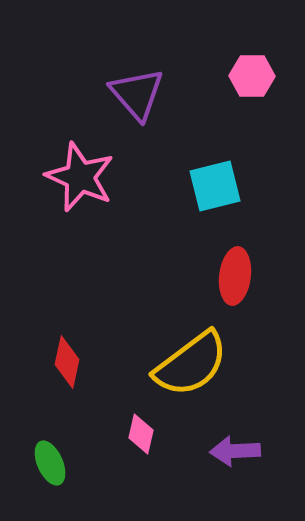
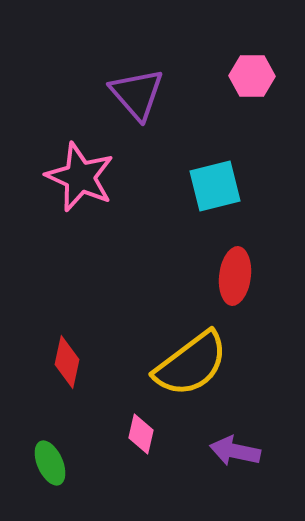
purple arrow: rotated 15 degrees clockwise
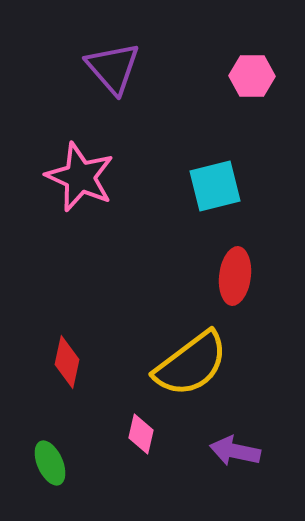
purple triangle: moved 24 px left, 26 px up
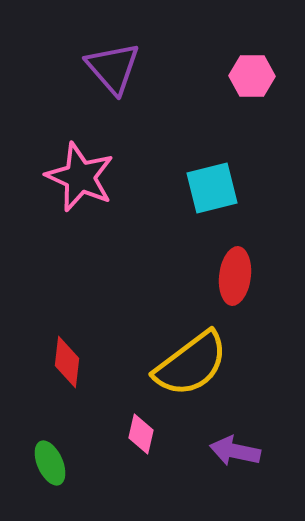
cyan square: moved 3 px left, 2 px down
red diamond: rotated 6 degrees counterclockwise
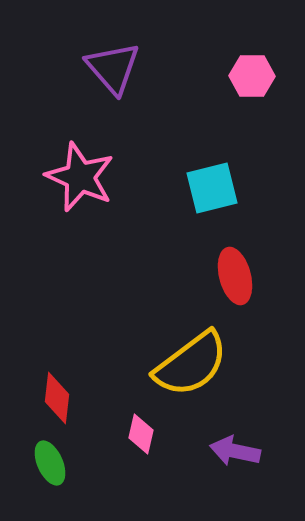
red ellipse: rotated 22 degrees counterclockwise
red diamond: moved 10 px left, 36 px down
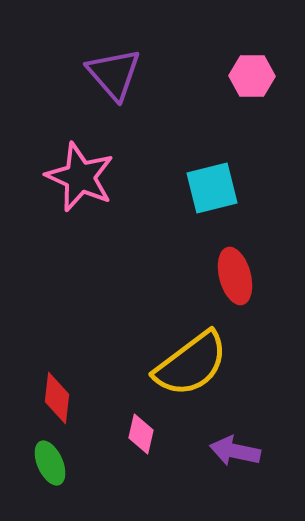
purple triangle: moved 1 px right, 6 px down
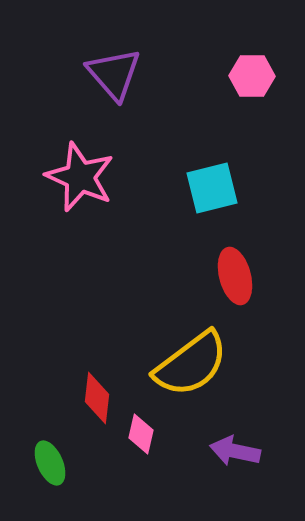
red diamond: moved 40 px right
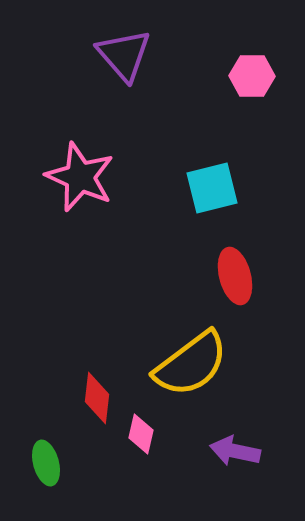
purple triangle: moved 10 px right, 19 px up
green ellipse: moved 4 px left; rotated 9 degrees clockwise
